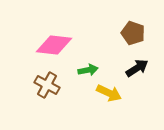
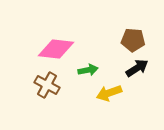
brown pentagon: moved 7 px down; rotated 15 degrees counterclockwise
pink diamond: moved 2 px right, 4 px down
yellow arrow: rotated 135 degrees clockwise
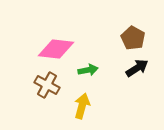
brown pentagon: moved 2 px up; rotated 25 degrees clockwise
yellow arrow: moved 27 px left, 13 px down; rotated 125 degrees clockwise
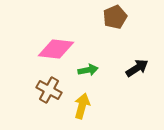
brown pentagon: moved 18 px left, 21 px up; rotated 20 degrees clockwise
brown cross: moved 2 px right, 5 px down
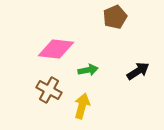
black arrow: moved 1 px right, 3 px down
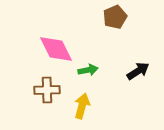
pink diamond: rotated 57 degrees clockwise
brown cross: moved 2 px left; rotated 30 degrees counterclockwise
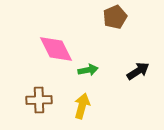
brown cross: moved 8 px left, 10 px down
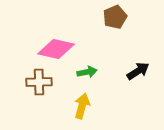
pink diamond: rotated 51 degrees counterclockwise
green arrow: moved 1 px left, 2 px down
brown cross: moved 18 px up
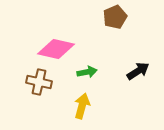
brown cross: rotated 15 degrees clockwise
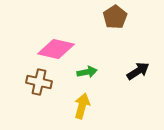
brown pentagon: rotated 10 degrees counterclockwise
